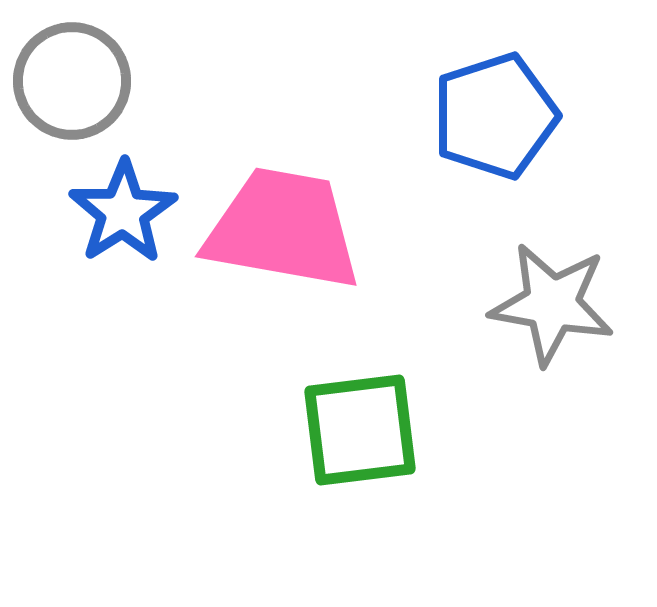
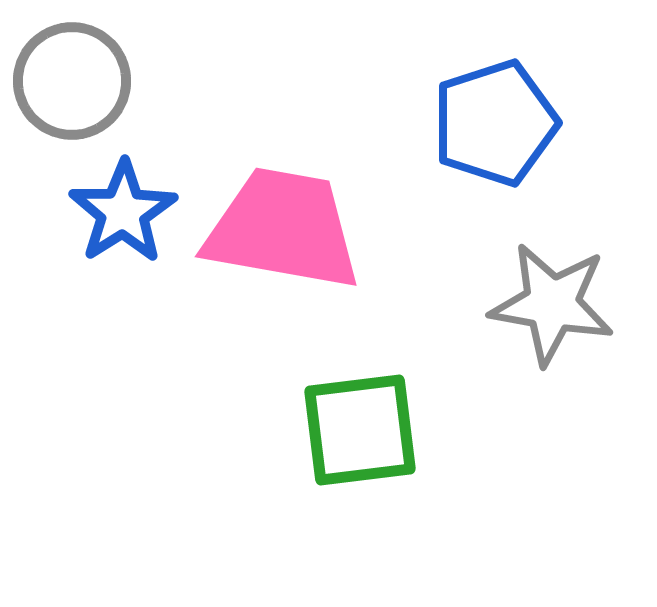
blue pentagon: moved 7 px down
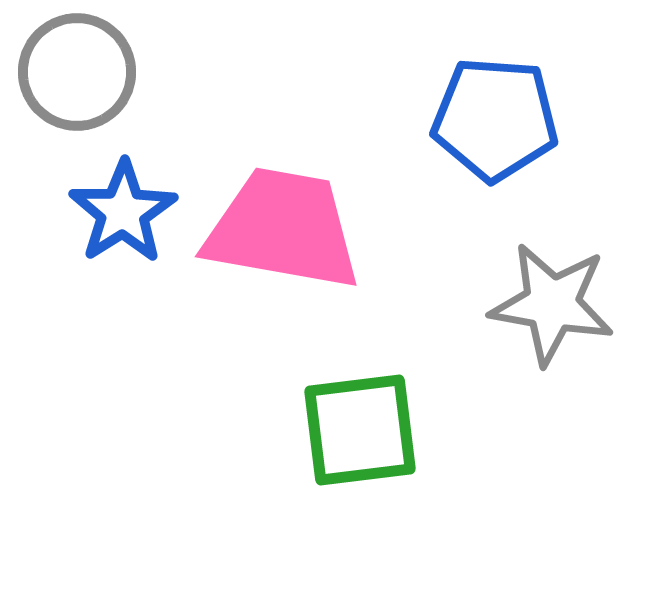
gray circle: moved 5 px right, 9 px up
blue pentagon: moved 4 px up; rotated 22 degrees clockwise
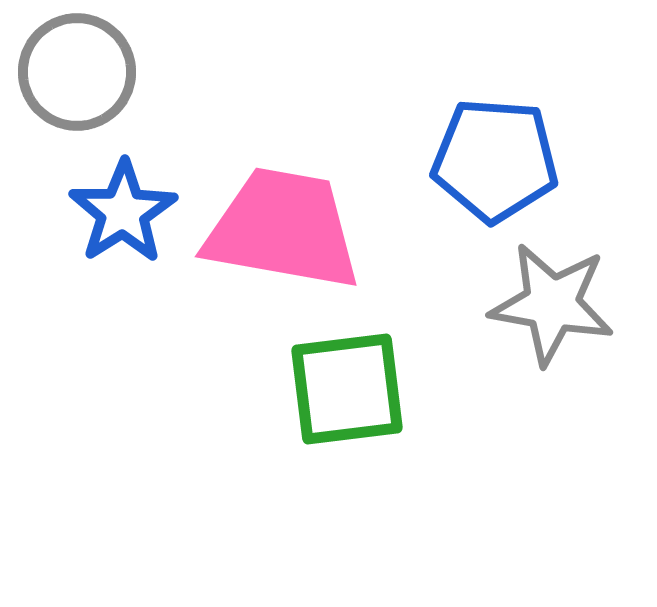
blue pentagon: moved 41 px down
green square: moved 13 px left, 41 px up
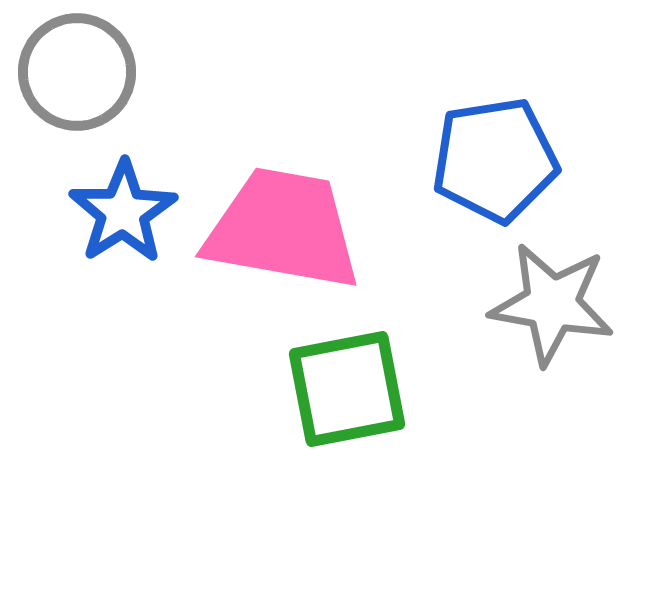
blue pentagon: rotated 13 degrees counterclockwise
green square: rotated 4 degrees counterclockwise
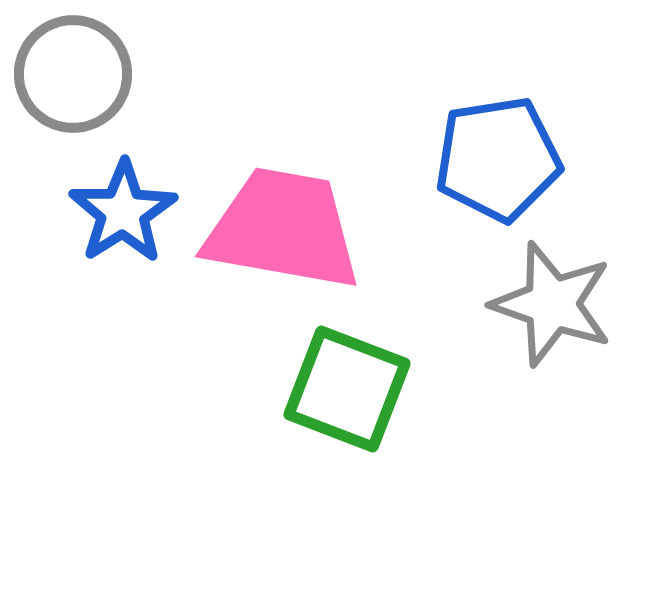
gray circle: moved 4 px left, 2 px down
blue pentagon: moved 3 px right, 1 px up
gray star: rotated 9 degrees clockwise
green square: rotated 32 degrees clockwise
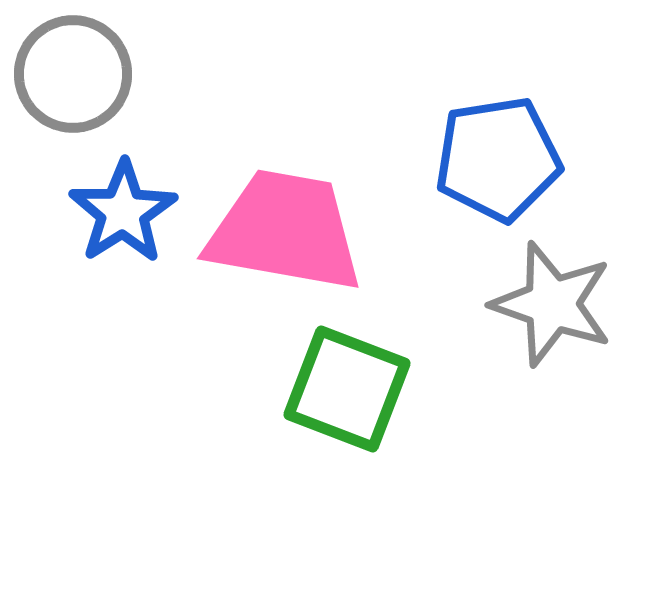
pink trapezoid: moved 2 px right, 2 px down
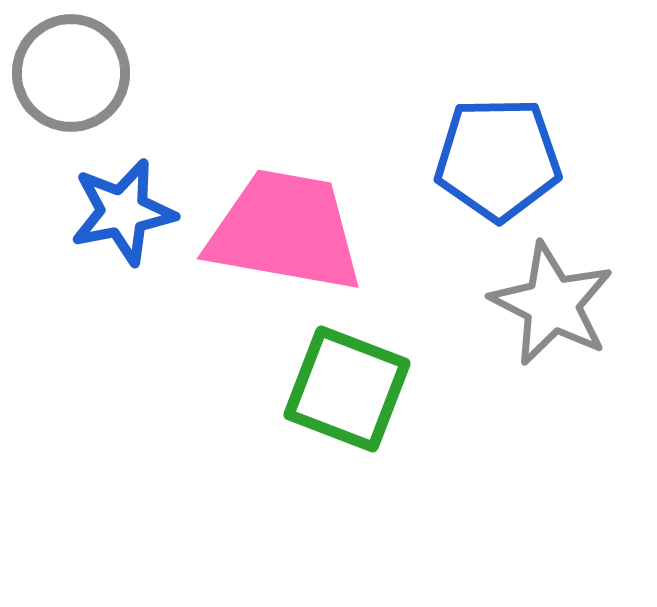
gray circle: moved 2 px left, 1 px up
blue pentagon: rotated 8 degrees clockwise
blue star: rotated 21 degrees clockwise
gray star: rotated 8 degrees clockwise
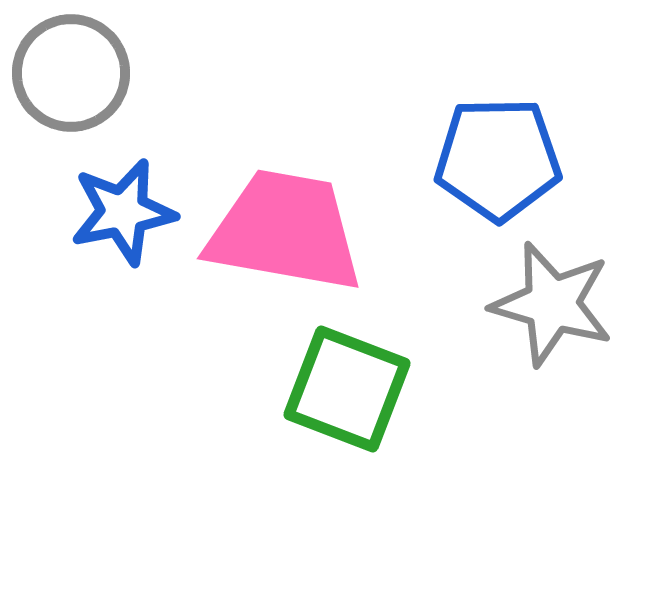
gray star: rotated 11 degrees counterclockwise
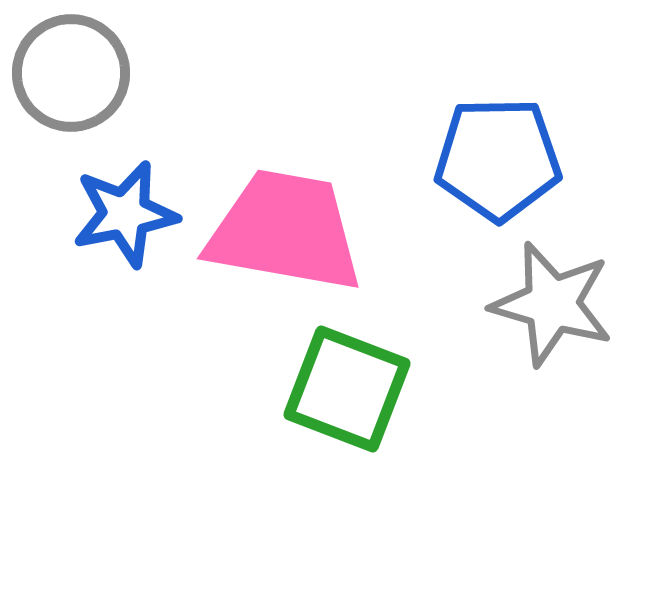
blue star: moved 2 px right, 2 px down
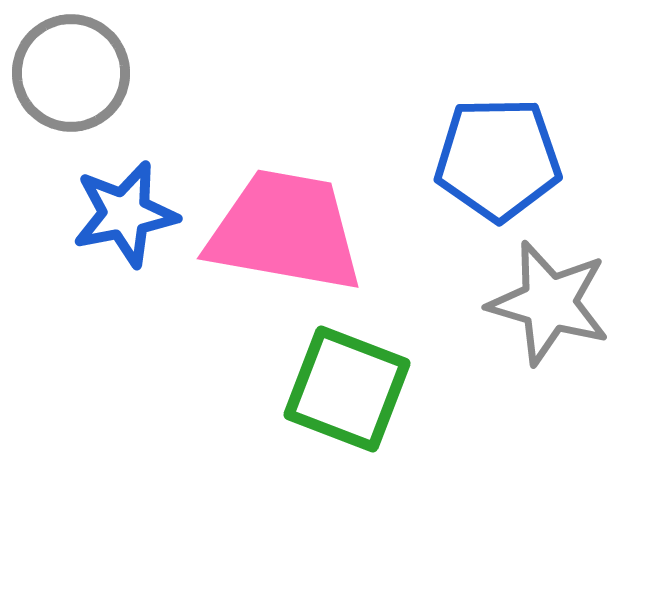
gray star: moved 3 px left, 1 px up
